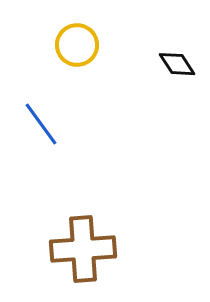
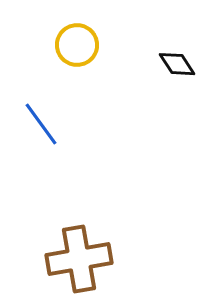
brown cross: moved 4 px left, 10 px down; rotated 6 degrees counterclockwise
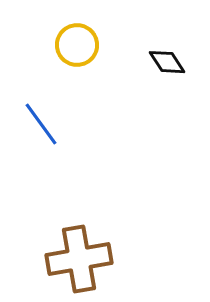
black diamond: moved 10 px left, 2 px up
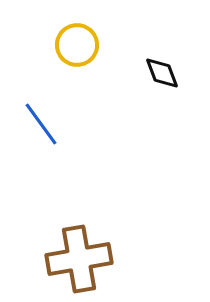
black diamond: moved 5 px left, 11 px down; rotated 12 degrees clockwise
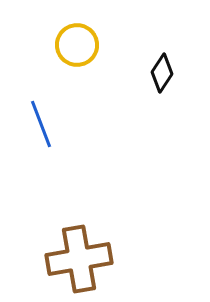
black diamond: rotated 54 degrees clockwise
blue line: rotated 15 degrees clockwise
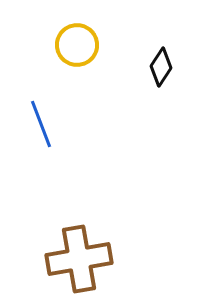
black diamond: moved 1 px left, 6 px up
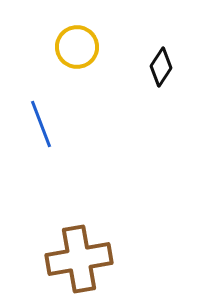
yellow circle: moved 2 px down
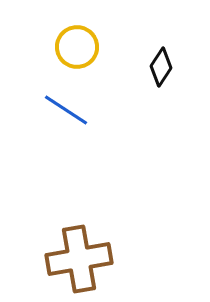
blue line: moved 25 px right, 14 px up; rotated 36 degrees counterclockwise
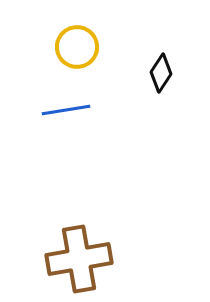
black diamond: moved 6 px down
blue line: rotated 42 degrees counterclockwise
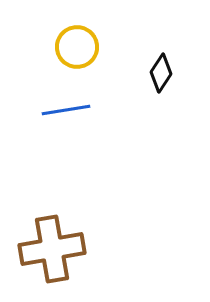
brown cross: moved 27 px left, 10 px up
